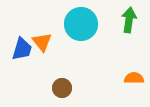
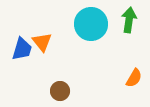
cyan circle: moved 10 px right
orange semicircle: rotated 120 degrees clockwise
brown circle: moved 2 px left, 3 px down
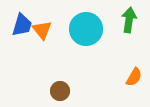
cyan circle: moved 5 px left, 5 px down
orange triangle: moved 12 px up
blue trapezoid: moved 24 px up
orange semicircle: moved 1 px up
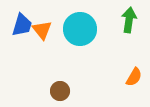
cyan circle: moved 6 px left
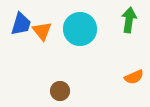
blue trapezoid: moved 1 px left, 1 px up
orange triangle: moved 1 px down
orange semicircle: rotated 36 degrees clockwise
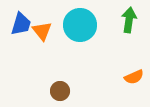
cyan circle: moved 4 px up
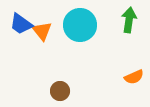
blue trapezoid: rotated 110 degrees clockwise
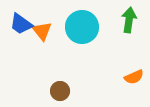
cyan circle: moved 2 px right, 2 px down
